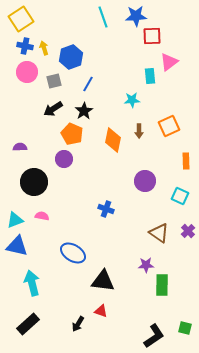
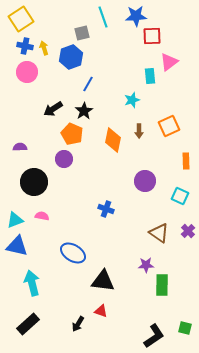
gray square at (54, 81): moved 28 px right, 48 px up
cyan star at (132, 100): rotated 14 degrees counterclockwise
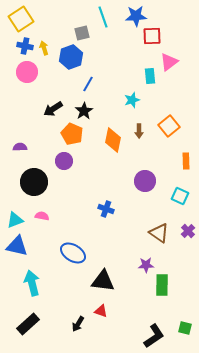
orange square at (169, 126): rotated 15 degrees counterclockwise
purple circle at (64, 159): moved 2 px down
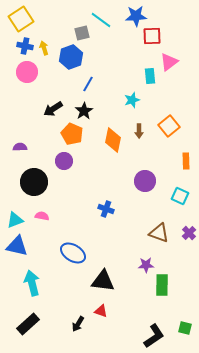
cyan line at (103, 17): moved 2 px left, 3 px down; rotated 35 degrees counterclockwise
purple cross at (188, 231): moved 1 px right, 2 px down
brown triangle at (159, 233): rotated 15 degrees counterclockwise
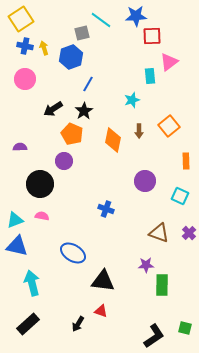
pink circle at (27, 72): moved 2 px left, 7 px down
black circle at (34, 182): moved 6 px right, 2 px down
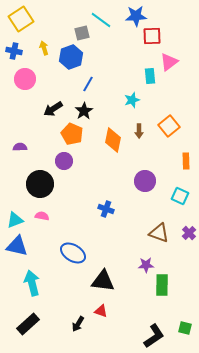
blue cross at (25, 46): moved 11 px left, 5 px down
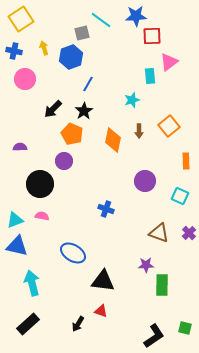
black arrow at (53, 109): rotated 12 degrees counterclockwise
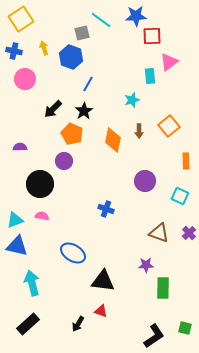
blue hexagon at (71, 57): rotated 20 degrees counterclockwise
green rectangle at (162, 285): moved 1 px right, 3 px down
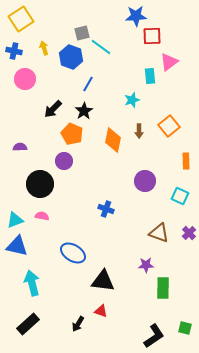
cyan line at (101, 20): moved 27 px down
